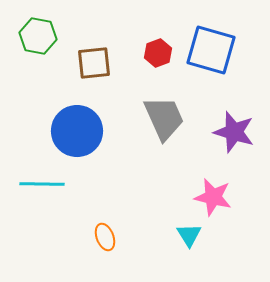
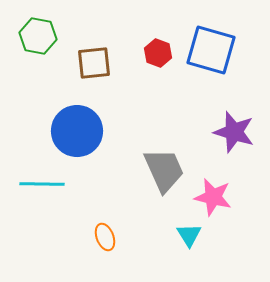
red hexagon: rotated 20 degrees counterclockwise
gray trapezoid: moved 52 px down
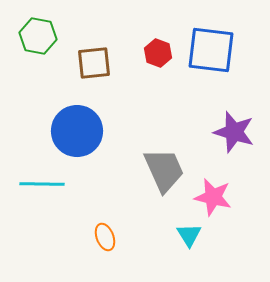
blue square: rotated 9 degrees counterclockwise
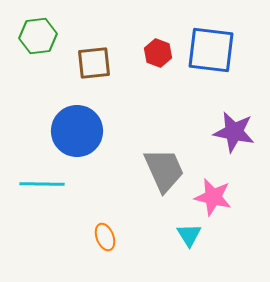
green hexagon: rotated 18 degrees counterclockwise
purple star: rotated 6 degrees counterclockwise
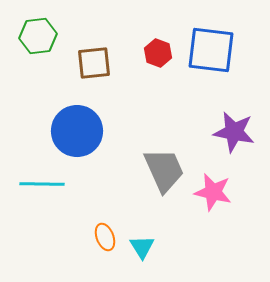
pink star: moved 5 px up
cyan triangle: moved 47 px left, 12 px down
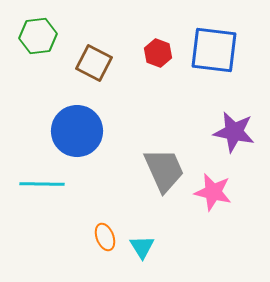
blue square: moved 3 px right
brown square: rotated 33 degrees clockwise
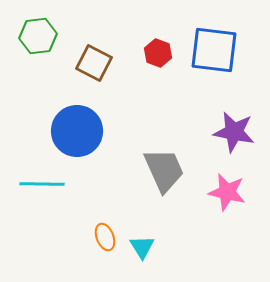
pink star: moved 14 px right
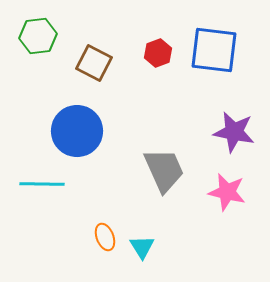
red hexagon: rotated 20 degrees clockwise
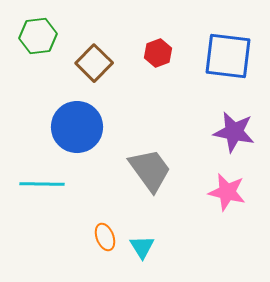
blue square: moved 14 px right, 6 px down
brown square: rotated 18 degrees clockwise
blue circle: moved 4 px up
gray trapezoid: moved 14 px left; rotated 12 degrees counterclockwise
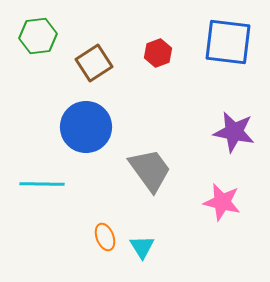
blue square: moved 14 px up
brown square: rotated 12 degrees clockwise
blue circle: moved 9 px right
pink star: moved 5 px left, 10 px down
